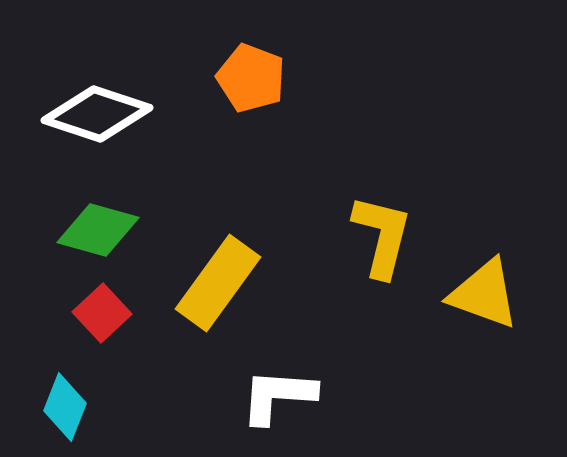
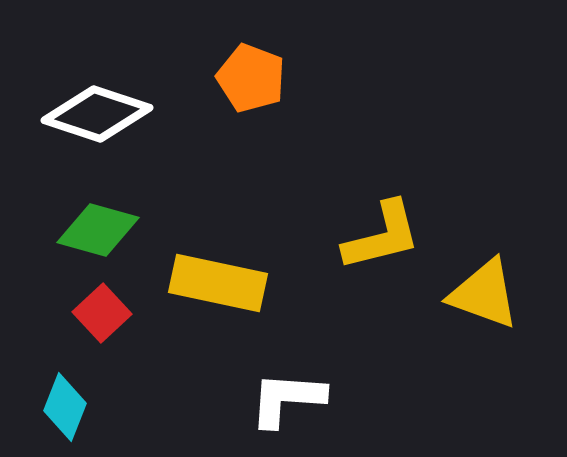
yellow L-shape: rotated 62 degrees clockwise
yellow rectangle: rotated 66 degrees clockwise
white L-shape: moved 9 px right, 3 px down
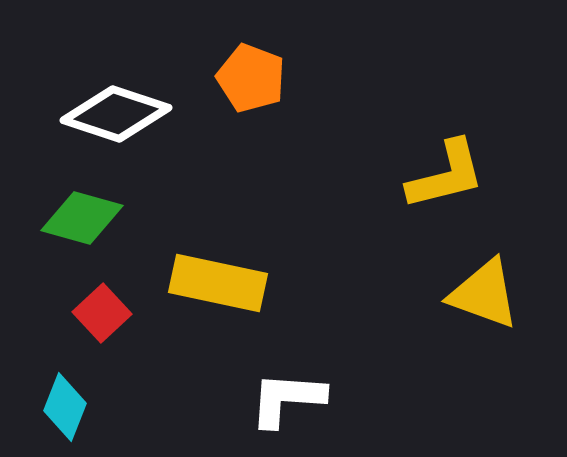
white diamond: moved 19 px right
green diamond: moved 16 px left, 12 px up
yellow L-shape: moved 64 px right, 61 px up
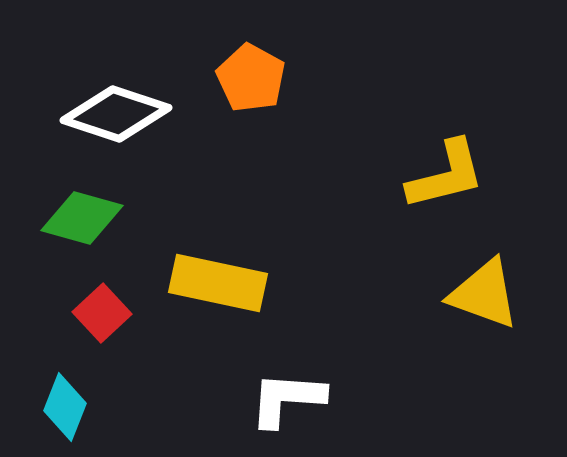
orange pentagon: rotated 8 degrees clockwise
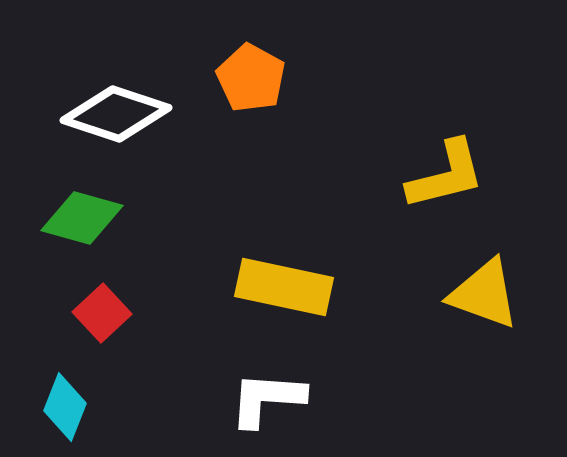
yellow rectangle: moved 66 px right, 4 px down
white L-shape: moved 20 px left
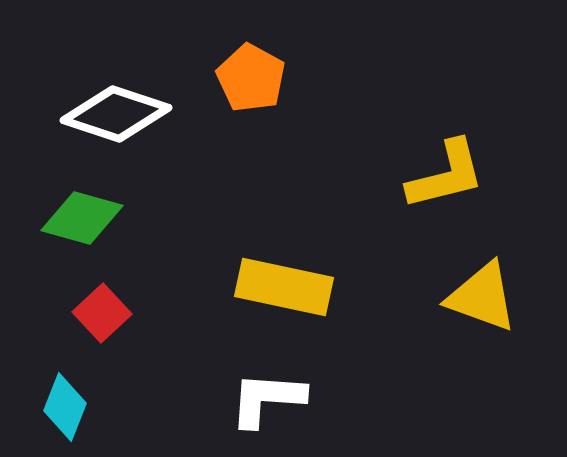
yellow triangle: moved 2 px left, 3 px down
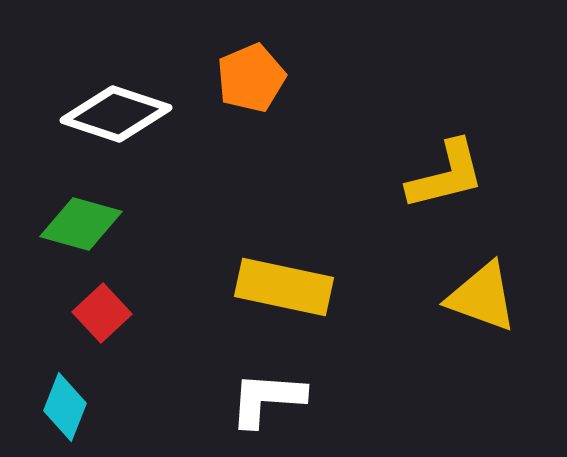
orange pentagon: rotated 20 degrees clockwise
green diamond: moved 1 px left, 6 px down
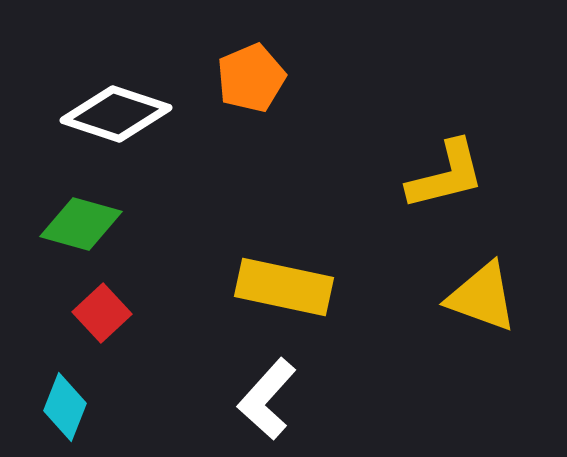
white L-shape: rotated 52 degrees counterclockwise
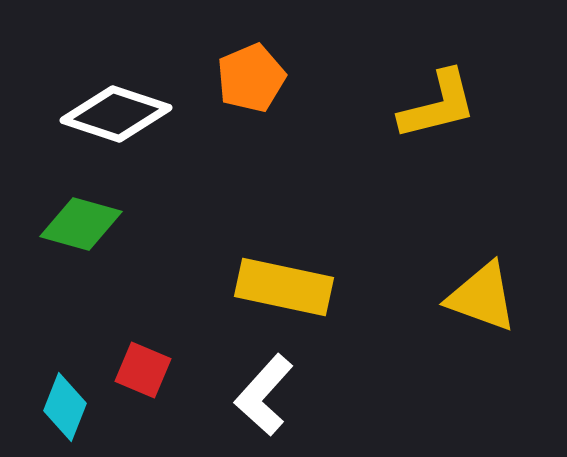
yellow L-shape: moved 8 px left, 70 px up
red square: moved 41 px right, 57 px down; rotated 24 degrees counterclockwise
white L-shape: moved 3 px left, 4 px up
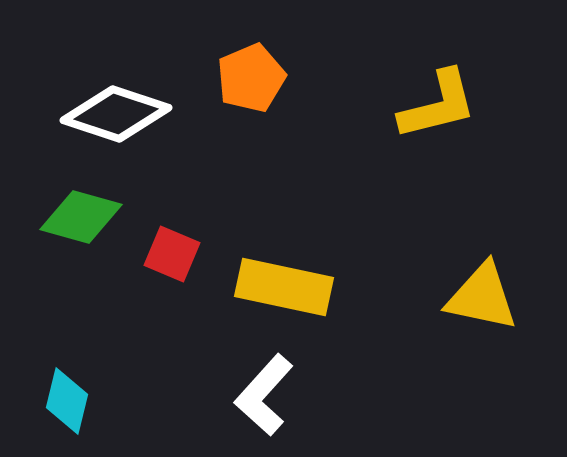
green diamond: moved 7 px up
yellow triangle: rotated 8 degrees counterclockwise
red square: moved 29 px right, 116 px up
cyan diamond: moved 2 px right, 6 px up; rotated 8 degrees counterclockwise
